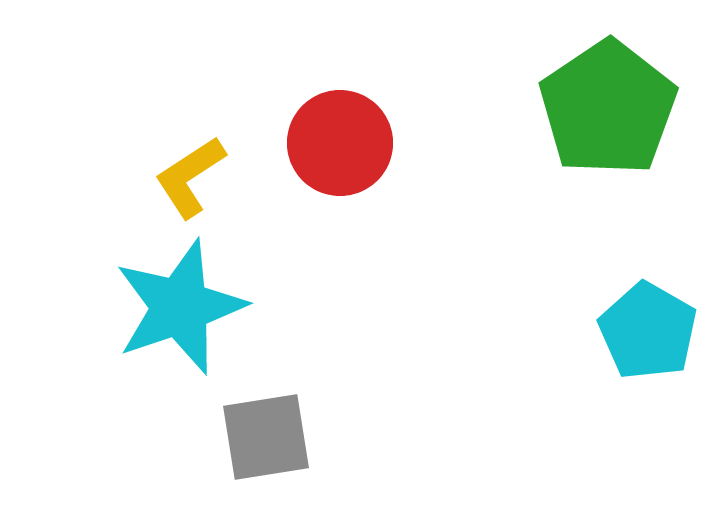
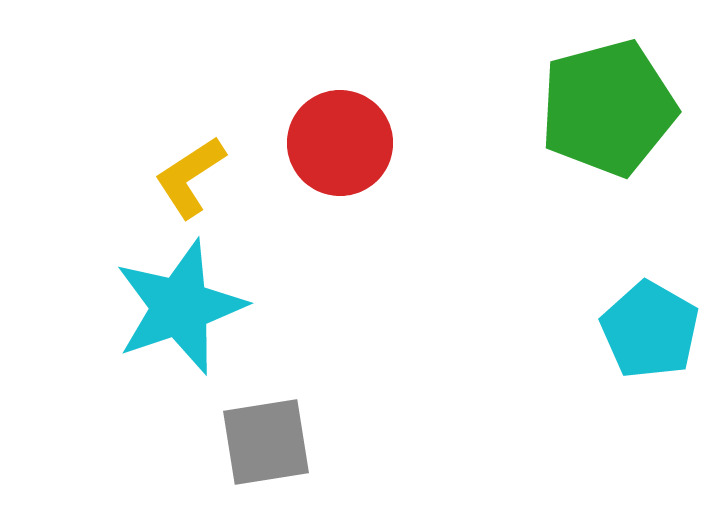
green pentagon: rotated 19 degrees clockwise
cyan pentagon: moved 2 px right, 1 px up
gray square: moved 5 px down
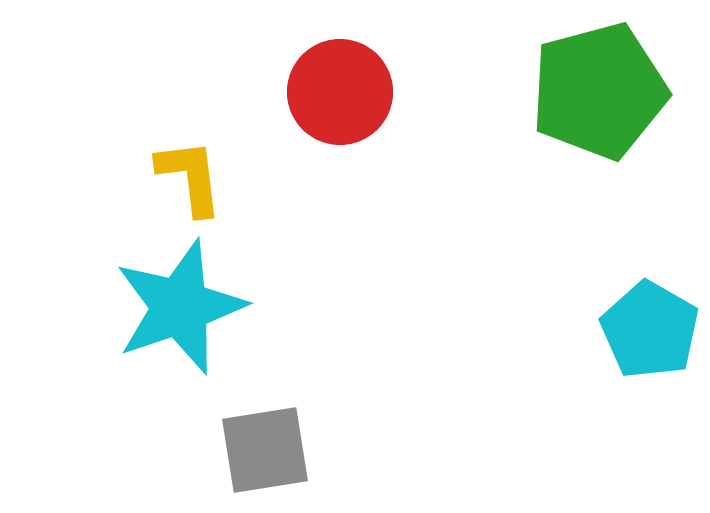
green pentagon: moved 9 px left, 17 px up
red circle: moved 51 px up
yellow L-shape: rotated 116 degrees clockwise
gray square: moved 1 px left, 8 px down
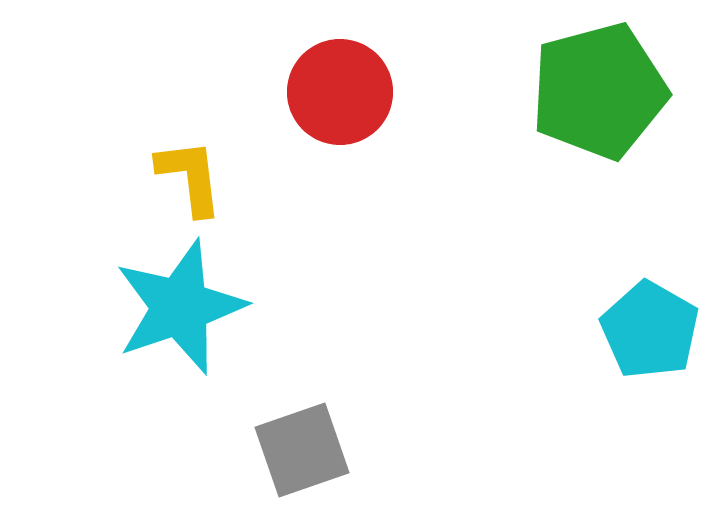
gray square: moved 37 px right; rotated 10 degrees counterclockwise
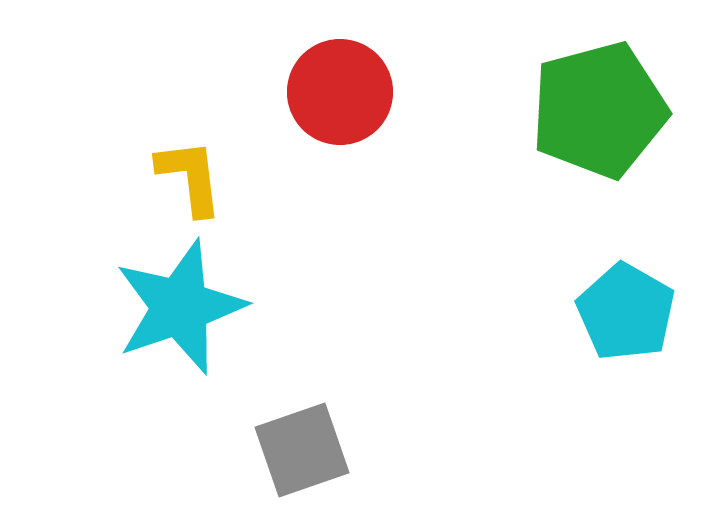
green pentagon: moved 19 px down
cyan pentagon: moved 24 px left, 18 px up
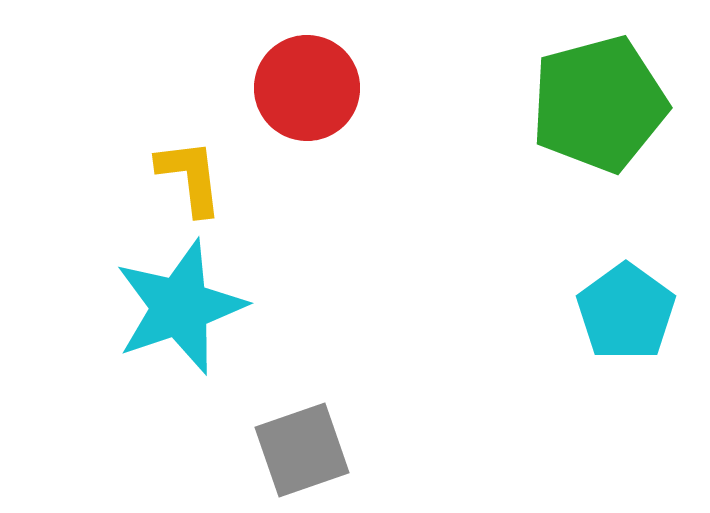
red circle: moved 33 px left, 4 px up
green pentagon: moved 6 px up
cyan pentagon: rotated 6 degrees clockwise
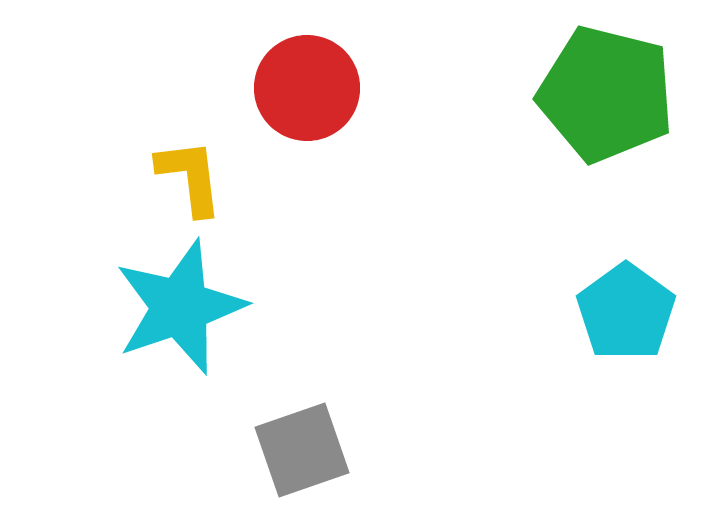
green pentagon: moved 7 px right, 10 px up; rotated 29 degrees clockwise
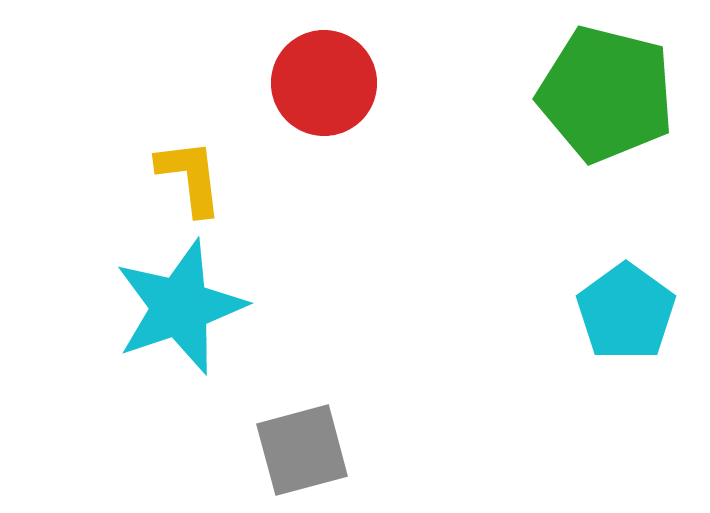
red circle: moved 17 px right, 5 px up
gray square: rotated 4 degrees clockwise
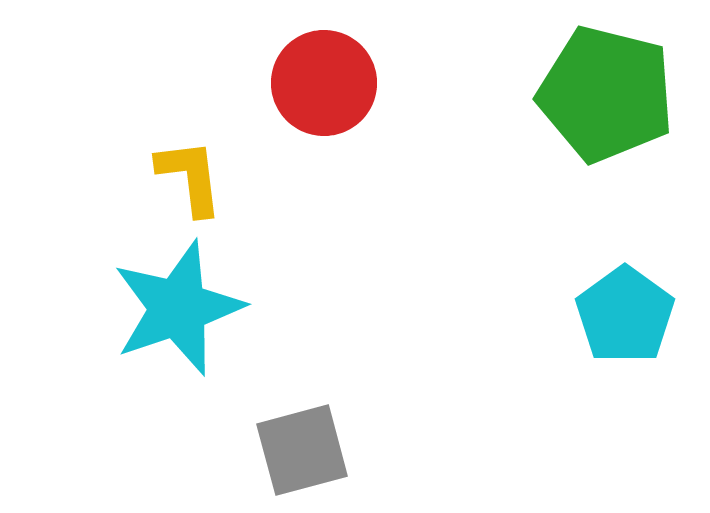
cyan star: moved 2 px left, 1 px down
cyan pentagon: moved 1 px left, 3 px down
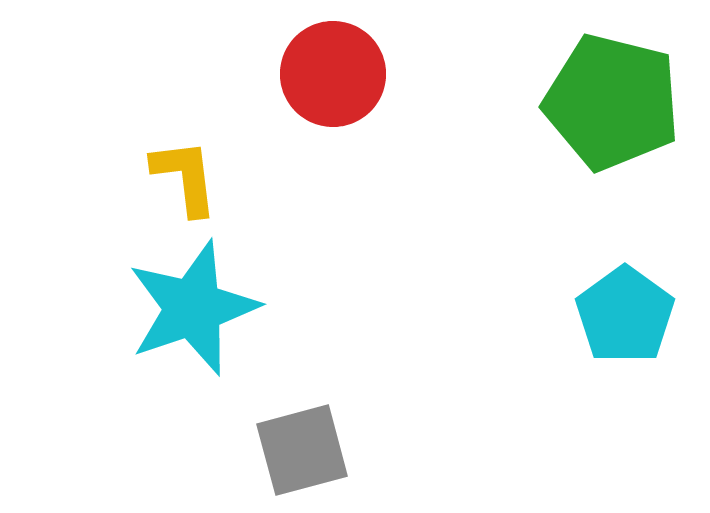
red circle: moved 9 px right, 9 px up
green pentagon: moved 6 px right, 8 px down
yellow L-shape: moved 5 px left
cyan star: moved 15 px right
